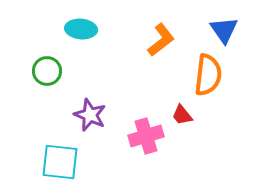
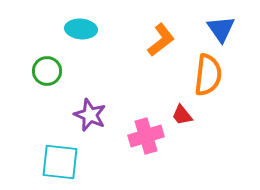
blue triangle: moved 3 px left, 1 px up
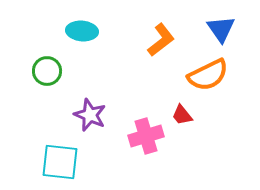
cyan ellipse: moved 1 px right, 2 px down
orange semicircle: rotated 57 degrees clockwise
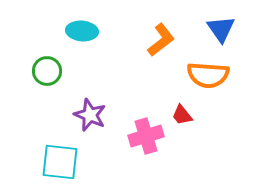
orange semicircle: rotated 30 degrees clockwise
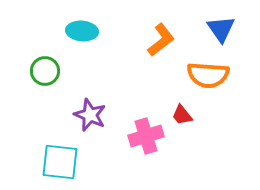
green circle: moved 2 px left
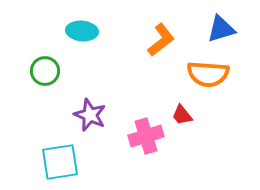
blue triangle: rotated 48 degrees clockwise
orange semicircle: moved 1 px up
cyan square: rotated 15 degrees counterclockwise
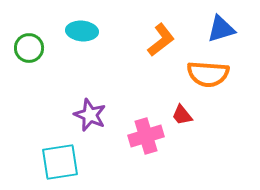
green circle: moved 16 px left, 23 px up
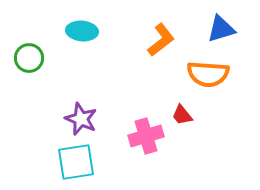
green circle: moved 10 px down
purple star: moved 9 px left, 4 px down
cyan square: moved 16 px right
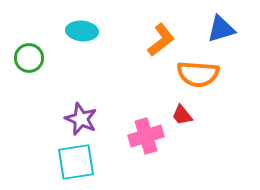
orange semicircle: moved 10 px left
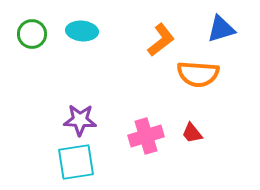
green circle: moved 3 px right, 24 px up
red trapezoid: moved 10 px right, 18 px down
purple star: moved 1 px left, 1 px down; rotated 20 degrees counterclockwise
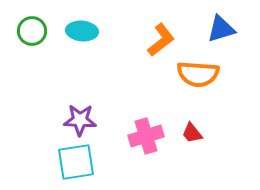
green circle: moved 3 px up
